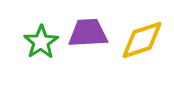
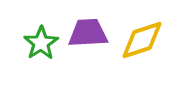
green star: moved 1 px down
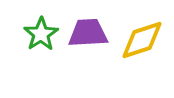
green star: moved 9 px up
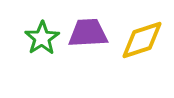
green star: moved 1 px right, 4 px down
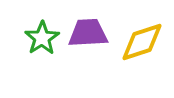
yellow diamond: moved 2 px down
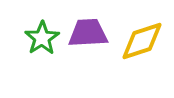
yellow diamond: moved 1 px up
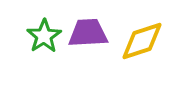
green star: moved 2 px right, 2 px up
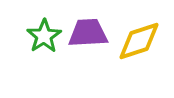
yellow diamond: moved 3 px left
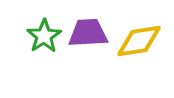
yellow diamond: rotated 9 degrees clockwise
